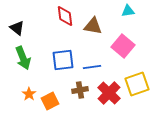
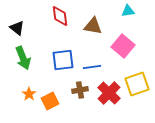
red diamond: moved 5 px left
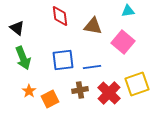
pink square: moved 4 px up
orange star: moved 3 px up
orange square: moved 2 px up
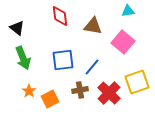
blue line: rotated 42 degrees counterclockwise
yellow square: moved 2 px up
